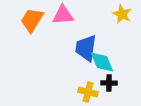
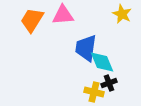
black cross: rotated 21 degrees counterclockwise
yellow cross: moved 6 px right
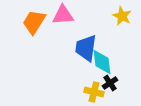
yellow star: moved 2 px down
orange trapezoid: moved 2 px right, 2 px down
cyan diamond: rotated 16 degrees clockwise
black cross: moved 1 px right; rotated 14 degrees counterclockwise
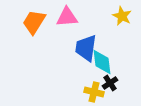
pink triangle: moved 4 px right, 2 px down
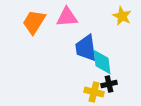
blue trapezoid: rotated 16 degrees counterclockwise
black cross: moved 1 px left, 1 px down; rotated 21 degrees clockwise
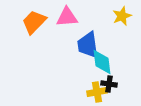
yellow star: rotated 24 degrees clockwise
orange trapezoid: rotated 12 degrees clockwise
blue trapezoid: moved 2 px right, 3 px up
black cross: rotated 21 degrees clockwise
yellow cross: moved 3 px right; rotated 24 degrees counterclockwise
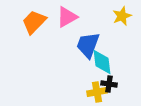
pink triangle: rotated 25 degrees counterclockwise
blue trapezoid: rotated 28 degrees clockwise
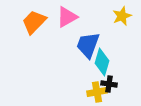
cyan diamond: rotated 24 degrees clockwise
